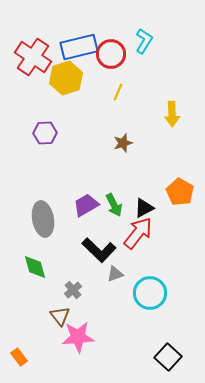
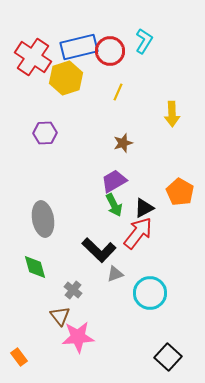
red circle: moved 1 px left, 3 px up
purple trapezoid: moved 28 px right, 24 px up
gray cross: rotated 12 degrees counterclockwise
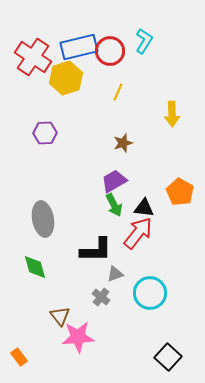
black triangle: rotated 35 degrees clockwise
black L-shape: moved 3 px left; rotated 44 degrees counterclockwise
gray cross: moved 28 px right, 7 px down
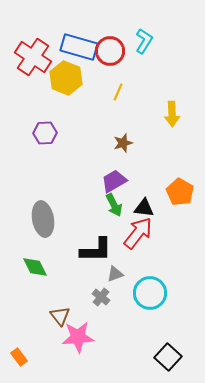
blue rectangle: rotated 30 degrees clockwise
yellow hexagon: rotated 20 degrees counterclockwise
green diamond: rotated 12 degrees counterclockwise
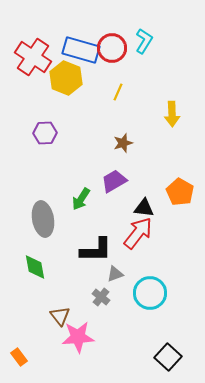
blue rectangle: moved 2 px right, 3 px down
red circle: moved 2 px right, 3 px up
green arrow: moved 33 px left, 6 px up; rotated 60 degrees clockwise
green diamond: rotated 16 degrees clockwise
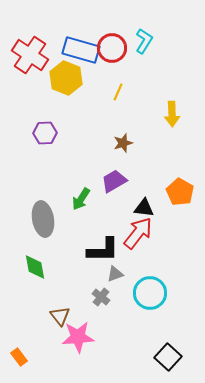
red cross: moved 3 px left, 2 px up
black L-shape: moved 7 px right
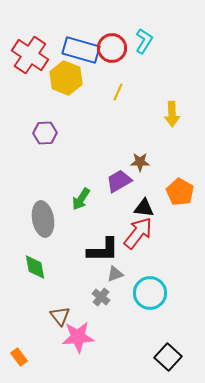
brown star: moved 17 px right, 19 px down; rotated 18 degrees clockwise
purple trapezoid: moved 5 px right
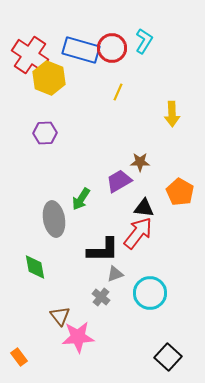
yellow hexagon: moved 17 px left
gray ellipse: moved 11 px right
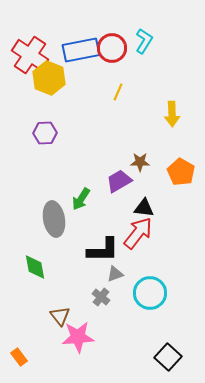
blue rectangle: rotated 27 degrees counterclockwise
orange pentagon: moved 1 px right, 20 px up
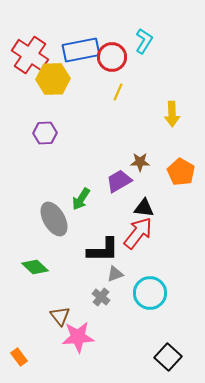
red circle: moved 9 px down
yellow hexagon: moved 4 px right, 1 px down; rotated 24 degrees counterclockwise
gray ellipse: rotated 20 degrees counterclockwise
green diamond: rotated 36 degrees counterclockwise
